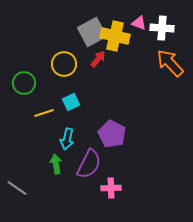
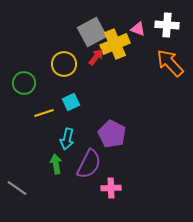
pink triangle: moved 1 px left, 6 px down
white cross: moved 5 px right, 3 px up
yellow cross: moved 8 px down; rotated 36 degrees counterclockwise
red arrow: moved 2 px left, 2 px up
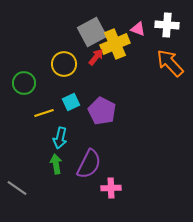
purple pentagon: moved 10 px left, 23 px up
cyan arrow: moved 7 px left, 1 px up
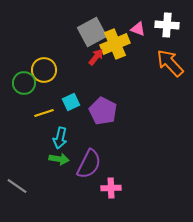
yellow circle: moved 20 px left, 6 px down
purple pentagon: moved 1 px right
green arrow: moved 3 px right, 5 px up; rotated 108 degrees clockwise
gray line: moved 2 px up
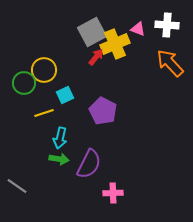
cyan square: moved 6 px left, 7 px up
pink cross: moved 2 px right, 5 px down
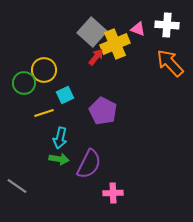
gray square: rotated 20 degrees counterclockwise
